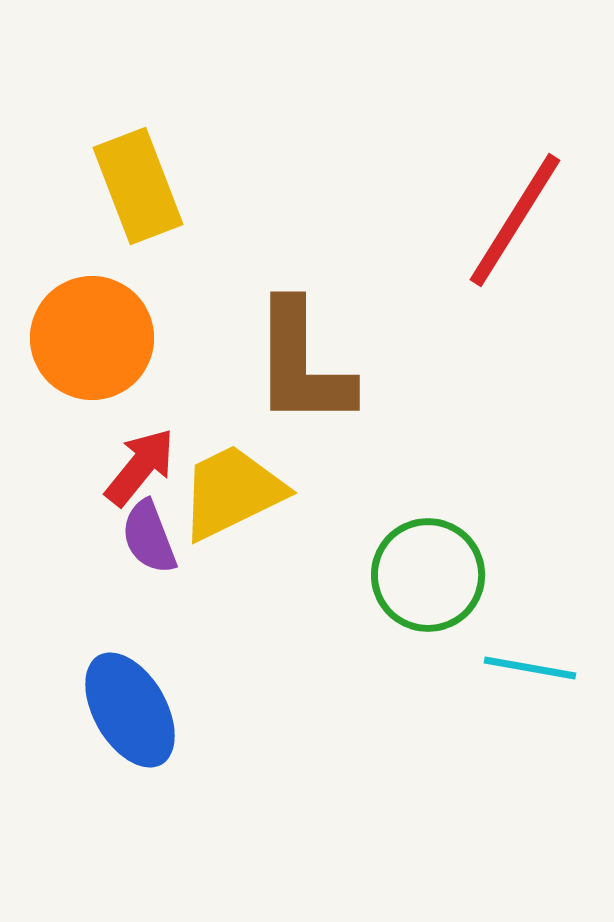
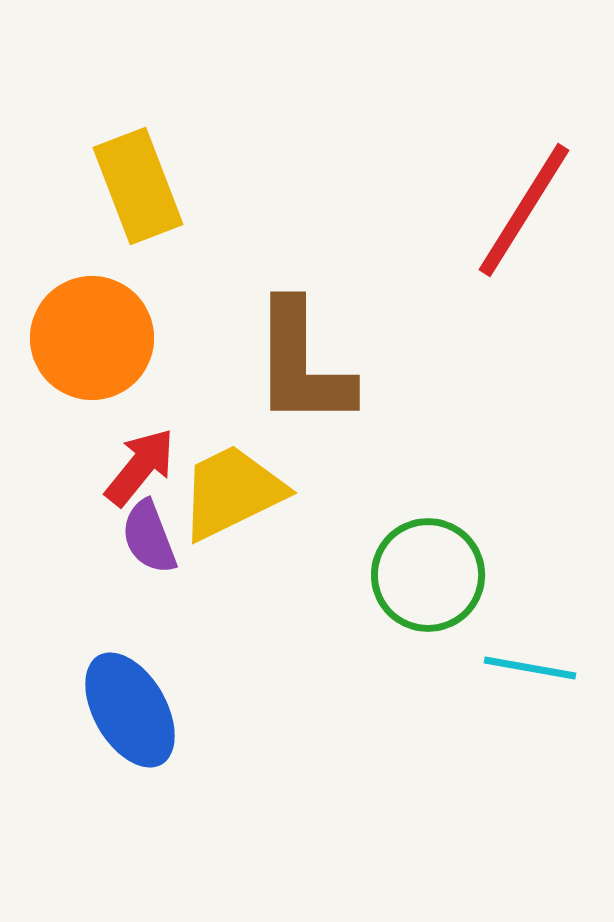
red line: moved 9 px right, 10 px up
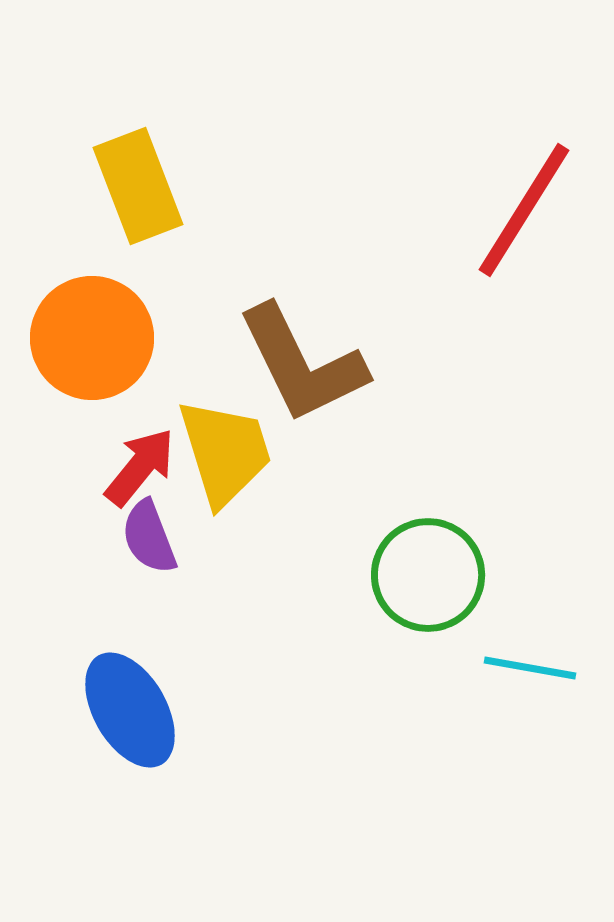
brown L-shape: rotated 26 degrees counterclockwise
yellow trapezoid: moved 7 px left, 40 px up; rotated 99 degrees clockwise
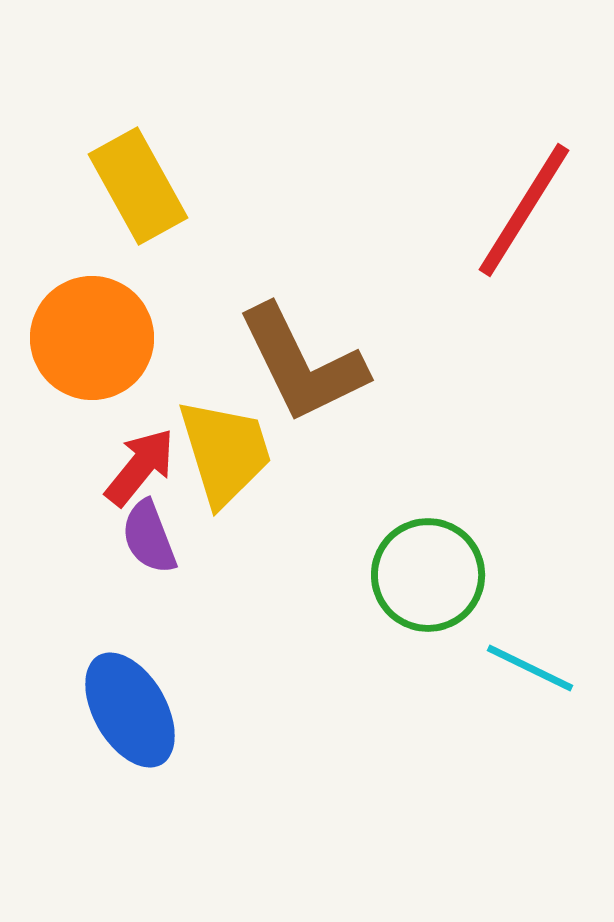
yellow rectangle: rotated 8 degrees counterclockwise
cyan line: rotated 16 degrees clockwise
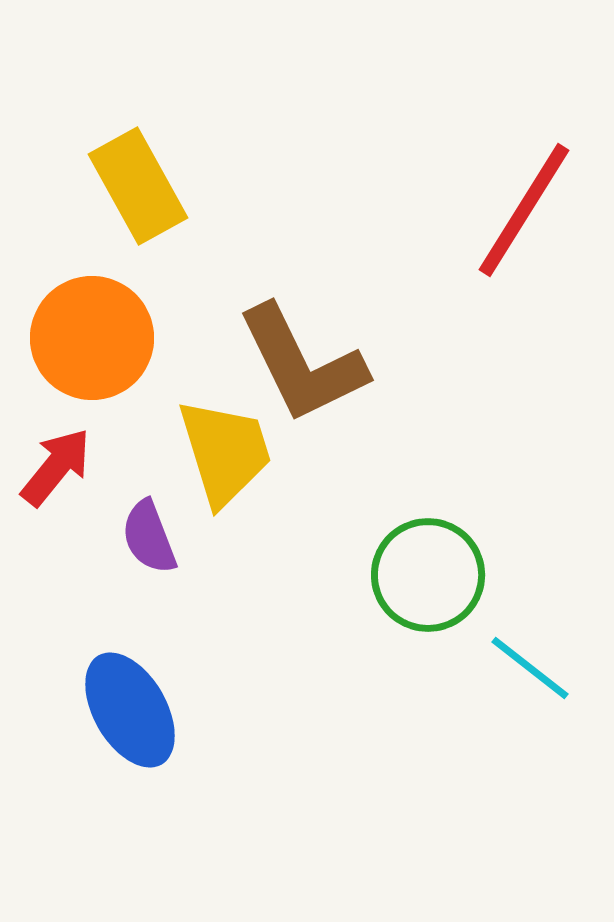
red arrow: moved 84 px left
cyan line: rotated 12 degrees clockwise
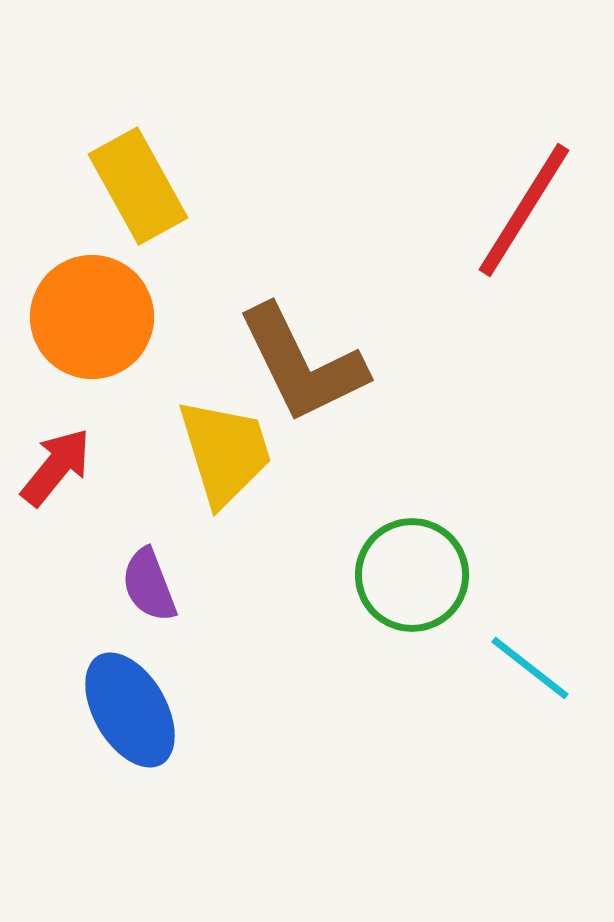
orange circle: moved 21 px up
purple semicircle: moved 48 px down
green circle: moved 16 px left
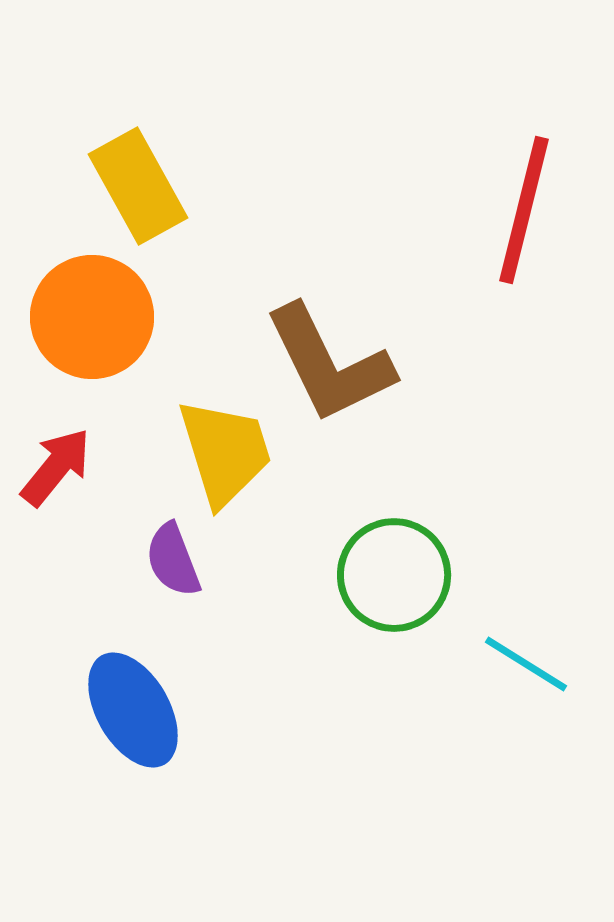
red line: rotated 18 degrees counterclockwise
brown L-shape: moved 27 px right
green circle: moved 18 px left
purple semicircle: moved 24 px right, 25 px up
cyan line: moved 4 px left, 4 px up; rotated 6 degrees counterclockwise
blue ellipse: moved 3 px right
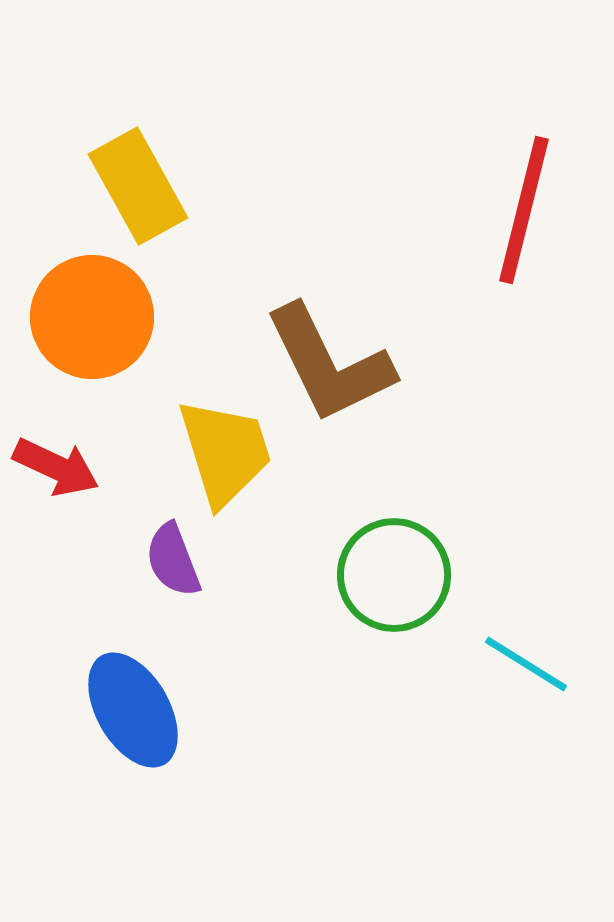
red arrow: rotated 76 degrees clockwise
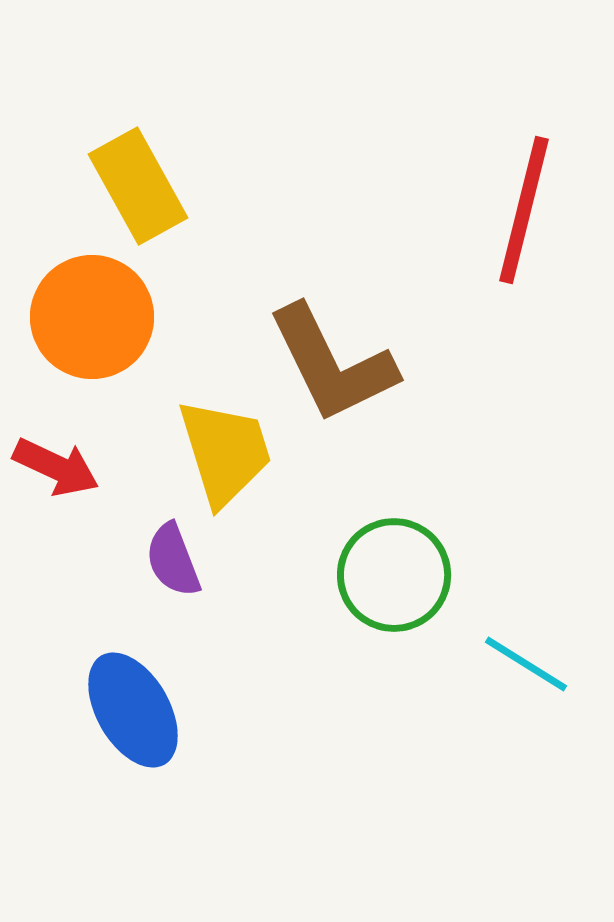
brown L-shape: moved 3 px right
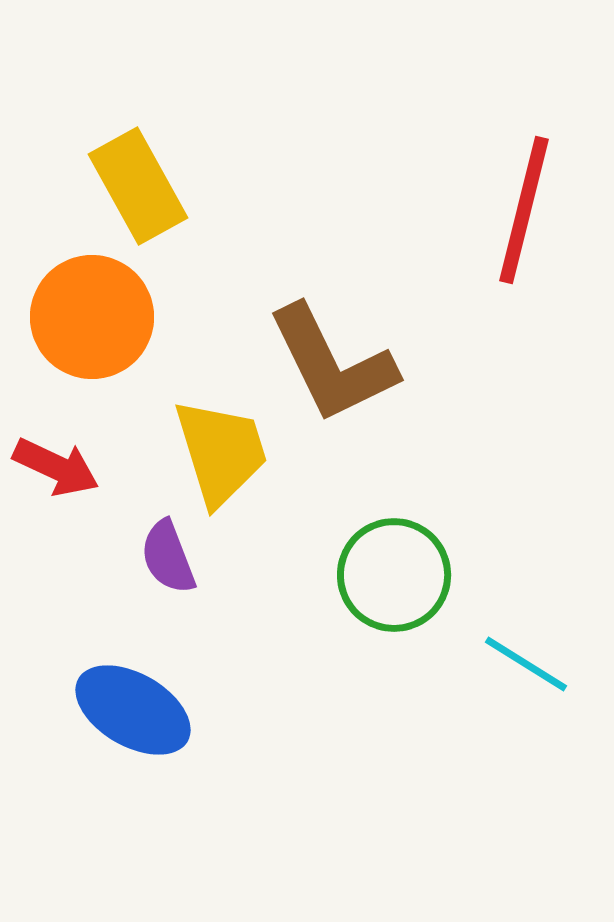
yellow trapezoid: moved 4 px left
purple semicircle: moved 5 px left, 3 px up
blue ellipse: rotated 30 degrees counterclockwise
